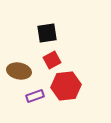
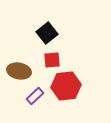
black square: rotated 30 degrees counterclockwise
red square: rotated 24 degrees clockwise
purple rectangle: rotated 24 degrees counterclockwise
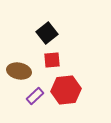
red hexagon: moved 4 px down
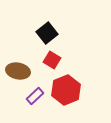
red square: rotated 36 degrees clockwise
brown ellipse: moved 1 px left
red hexagon: rotated 16 degrees counterclockwise
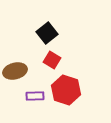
brown ellipse: moved 3 px left; rotated 25 degrees counterclockwise
red hexagon: rotated 20 degrees counterclockwise
purple rectangle: rotated 42 degrees clockwise
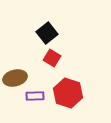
red square: moved 2 px up
brown ellipse: moved 7 px down
red hexagon: moved 2 px right, 3 px down
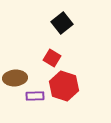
black square: moved 15 px right, 10 px up
brown ellipse: rotated 10 degrees clockwise
red hexagon: moved 4 px left, 7 px up
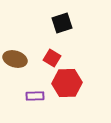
black square: rotated 20 degrees clockwise
brown ellipse: moved 19 px up; rotated 20 degrees clockwise
red hexagon: moved 3 px right, 3 px up; rotated 20 degrees counterclockwise
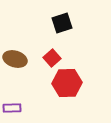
red square: rotated 18 degrees clockwise
purple rectangle: moved 23 px left, 12 px down
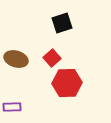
brown ellipse: moved 1 px right
purple rectangle: moved 1 px up
